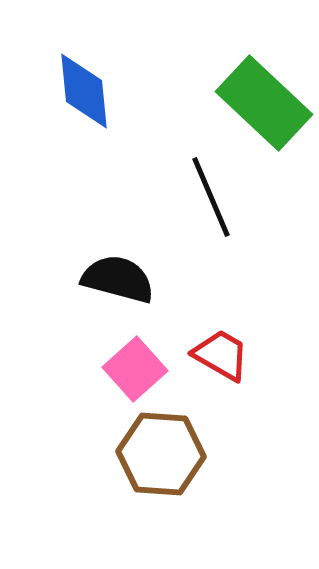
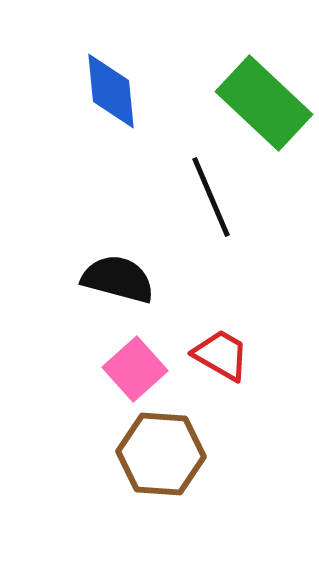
blue diamond: moved 27 px right
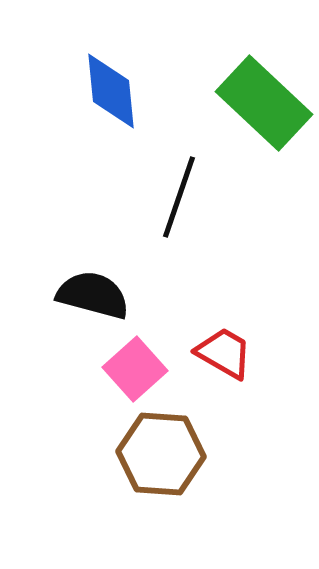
black line: moved 32 px left; rotated 42 degrees clockwise
black semicircle: moved 25 px left, 16 px down
red trapezoid: moved 3 px right, 2 px up
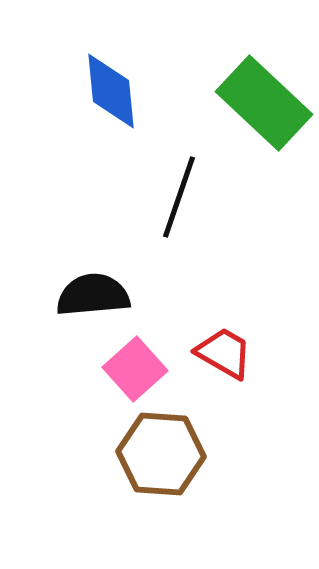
black semicircle: rotated 20 degrees counterclockwise
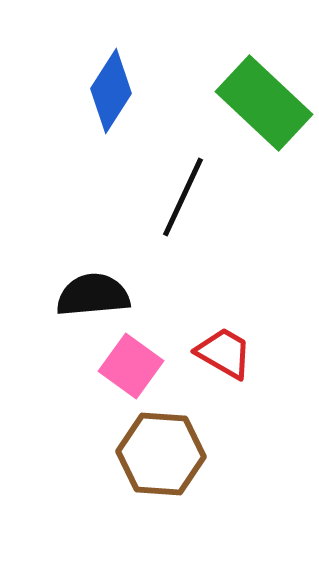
blue diamond: rotated 38 degrees clockwise
black line: moved 4 px right; rotated 6 degrees clockwise
pink square: moved 4 px left, 3 px up; rotated 12 degrees counterclockwise
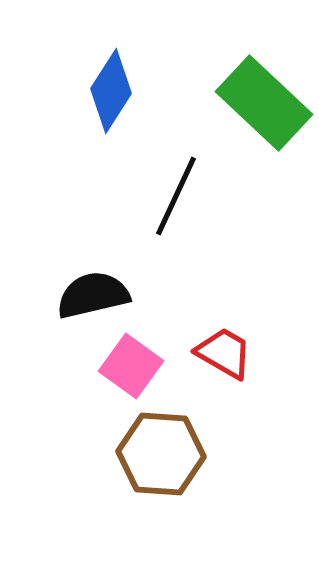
black line: moved 7 px left, 1 px up
black semicircle: rotated 8 degrees counterclockwise
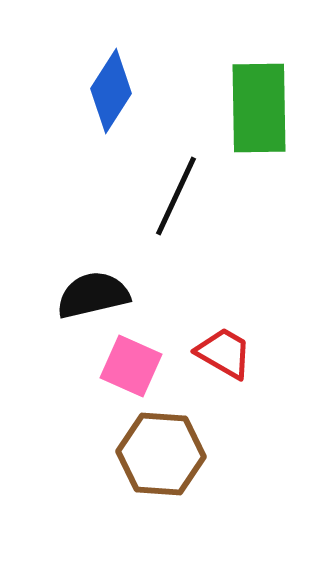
green rectangle: moved 5 px left, 5 px down; rotated 46 degrees clockwise
pink square: rotated 12 degrees counterclockwise
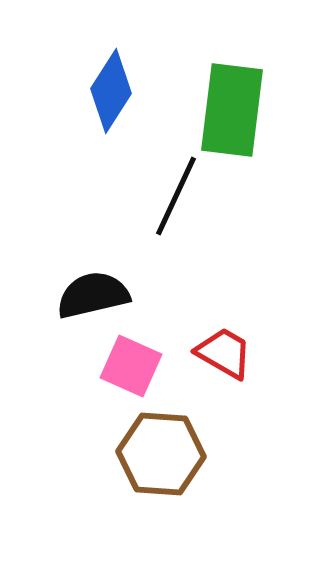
green rectangle: moved 27 px left, 2 px down; rotated 8 degrees clockwise
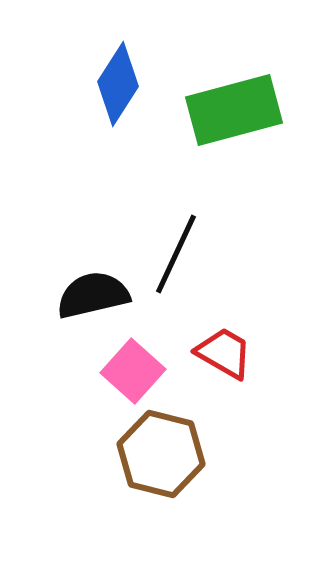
blue diamond: moved 7 px right, 7 px up
green rectangle: moved 2 px right; rotated 68 degrees clockwise
black line: moved 58 px down
pink square: moved 2 px right, 5 px down; rotated 18 degrees clockwise
brown hexagon: rotated 10 degrees clockwise
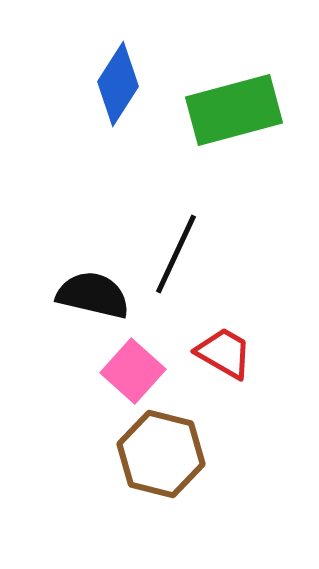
black semicircle: rotated 26 degrees clockwise
